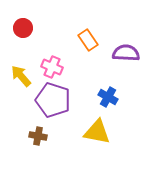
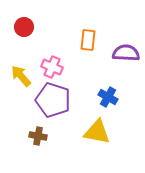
red circle: moved 1 px right, 1 px up
orange rectangle: rotated 40 degrees clockwise
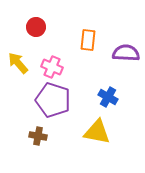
red circle: moved 12 px right
yellow arrow: moved 3 px left, 13 px up
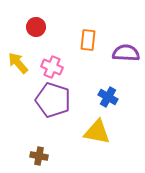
brown cross: moved 1 px right, 20 px down
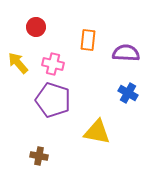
pink cross: moved 1 px right, 3 px up; rotated 10 degrees counterclockwise
blue cross: moved 20 px right, 4 px up
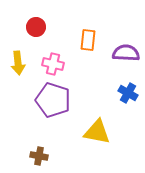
yellow arrow: rotated 145 degrees counterclockwise
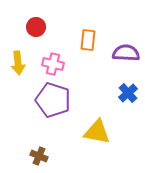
blue cross: rotated 18 degrees clockwise
brown cross: rotated 12 degrees clockwise
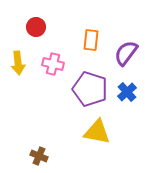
orange rectangle: moved 3 px right
purple semicircle: rotated 56 degrees counterclockwise
blue cross: moved 1 px left, 1 px up
purple pentagon: moved 37 px right, 11 px up
